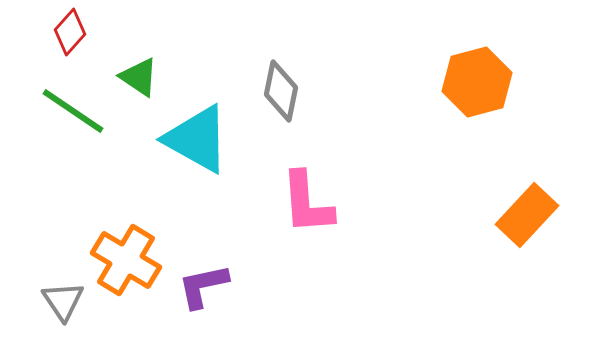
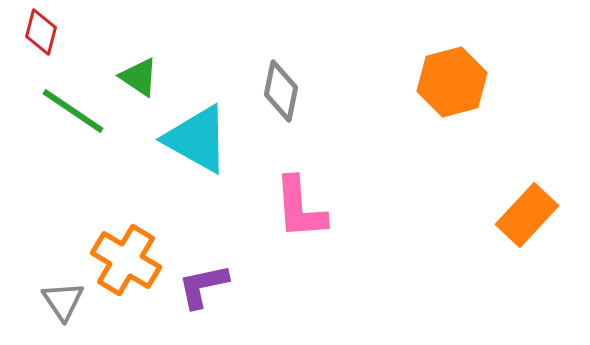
red diamond: moved 29 px left; rotated 27 degrees counterclockwise
orange hexagon: moved 25 px left
pink L-shape: moved 7 px left, 5 px down
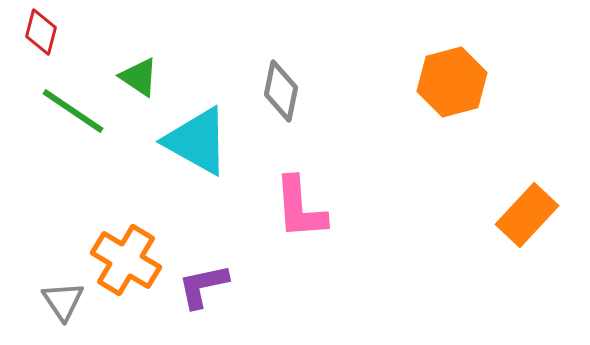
cyan triangle: moved 2 px down
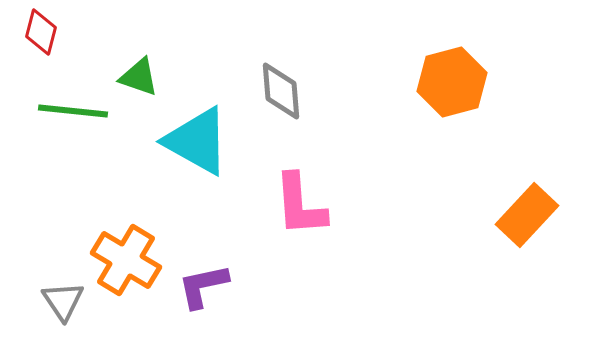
green triangle: rotated 15 degrees counterclockwise
gray diamond: rotated 16 degrees counterclockwise
green line: rotated 28 degrees counterclockwise
pink L-shape: moved 3 px up
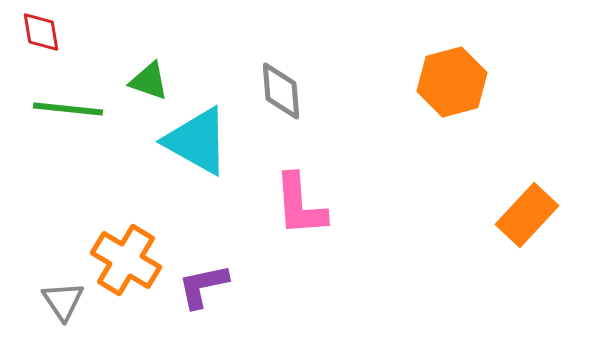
red diamond: rotated 24 degrees counterclockwise
green triangle: moved 10 px right, 4 px down
green line: moved 5 px left, 2 px up
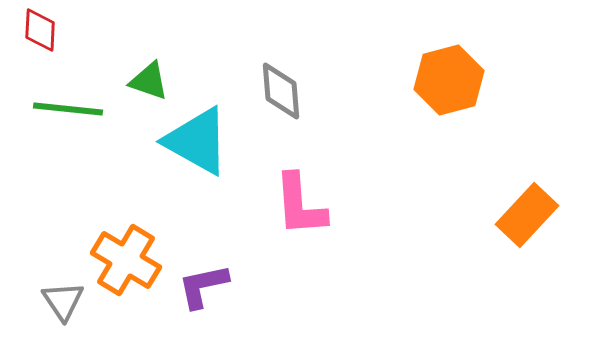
red diamond: moved 1 px left, 2 px up; rotated 12 degrees clockwise
orange hexagon: moved 3 px left, 2 px up
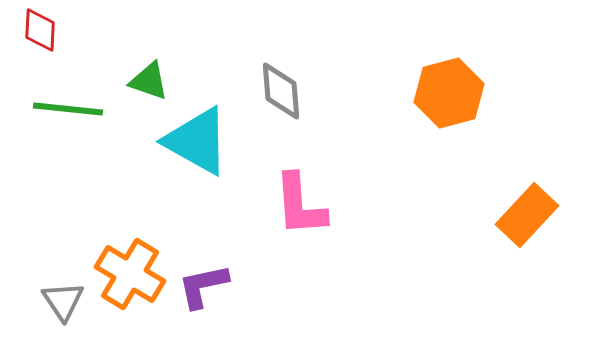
orange hexagon: moved 13 px down
orange cross: moved 4 px right, 14 px down
